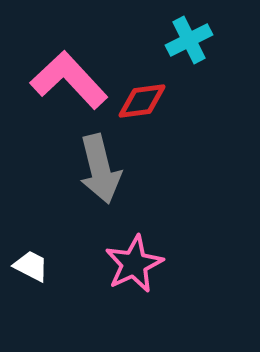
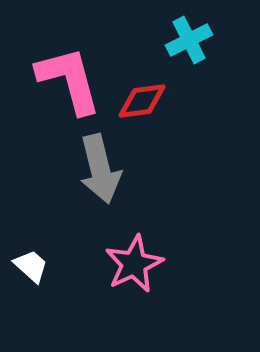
pink L-shape: rotated 28 degrees clockwise
white trapezoid: rotated 15 degrees clockwise
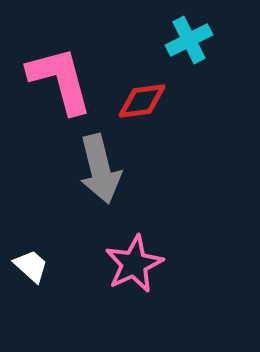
pink L-shape: moved 9 px left
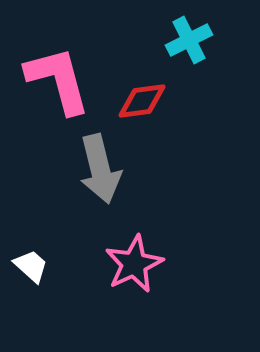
pink L-shape: moved 2 px left
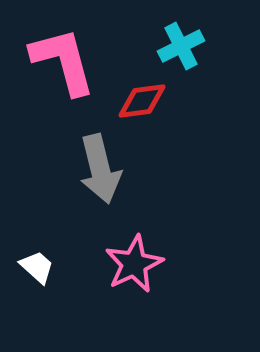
cyan cross: moved 8 px left, 6 px down
pink L-shape: moved 5 px right, 19 px up
white trapezoid: moved 6 px right, 1 px down
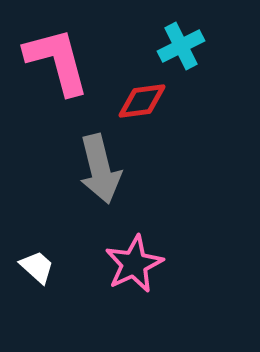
pink L-shape: moved 6 px left
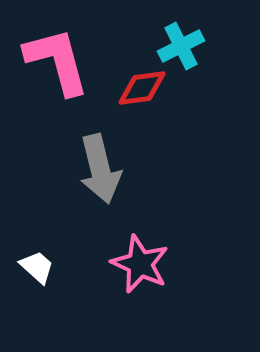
red diamond: moved 13 px up
pink star: moved 6 px right; rotated 22 degrees counterclockwise
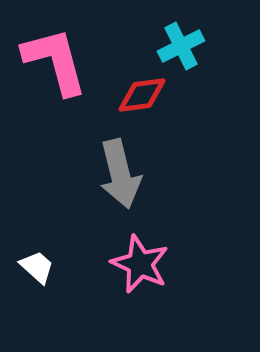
pink L-shape: moved 2 px left
red diamond: moved 7 px down
gray arrow: moved 20 px right, 5 px down
